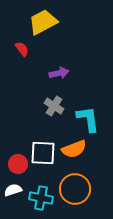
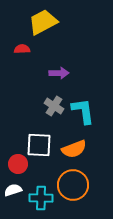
red semicircle: rotated 56 degrees counterclockwise
purple arrow: rotated 12 degrees clockwise
cyan L-shape: moved 5 px left, 8 px up
white square: moved 4 px left, 8 px up
orange circle: moved 2 px left, 4 px up
cyan cross: rotated 10 degrees counterclockwise
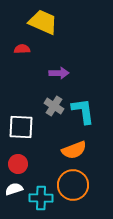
yellow trapezoid: rotated 52 degrees clockwise
white square: moved 18 px left, 18 px up
orange semicircle: moved 1 px down
white semicircle: moved 1 px right, 1 px up
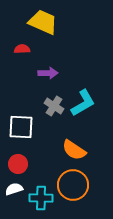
purple arrow: moved 11 px left
cyan L-shape: moved 8 px up; rotated 68 degrees clockwise
orange semicircle: rotated 55 degrees clockwise
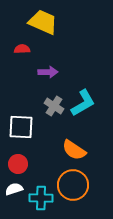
purple arrow: moved 1 px up
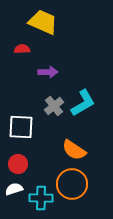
gray cross: rotated 18 degrees clockwise
orange circle: moved 1 px left, 1 px up
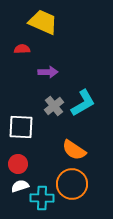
white semicircle: moved 6 px right, 3 px up
cyan cross: moved 1 px right
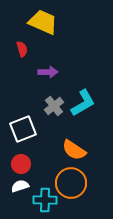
red semicircle: rotated 77 degrees clockwise
white square: moved 2 px right, 2 px down; rotated 24 degrees counterclockwise
red circle: moved 3 px right
orange circle: moved 1 px left, 1 px up
cyan cross: moved 3 px right, 2 px down
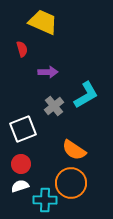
cyan L-shape: moved 3 px right, 8 px up
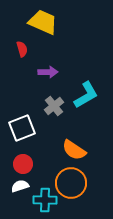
white square: moved 1 px left, 1 px up
red circle: moved 2 px right
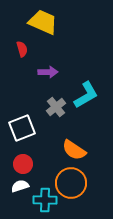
gray cross: moved 2 px right, 1 px down
